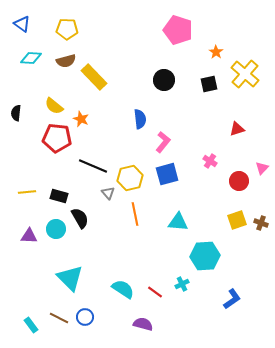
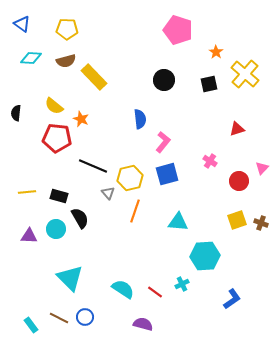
orange line at (135, 214): moved 3 px up; rotated 30 degrees clockwise
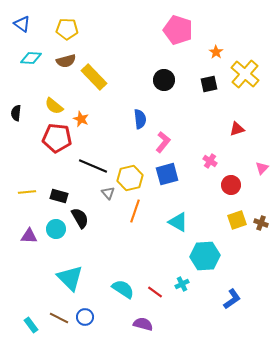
red circle at (239, 181): moved 8 px left, 4 px down
cyan triangle at (178, 222): rotated 25 degrees clockwise
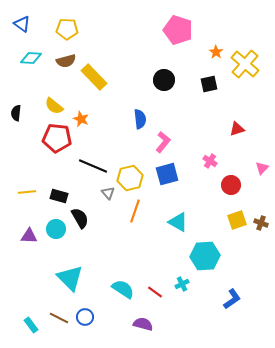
yellow cross at (245, 74): moved 10 px up
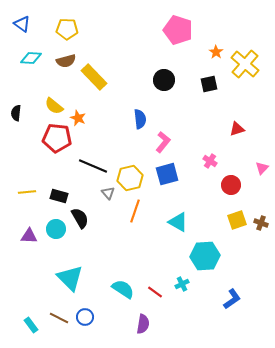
orange star at (81, 119): moved 3 px left, 1 px up
purple semicircle at (143, 324): rotated 84 degrees clockwise
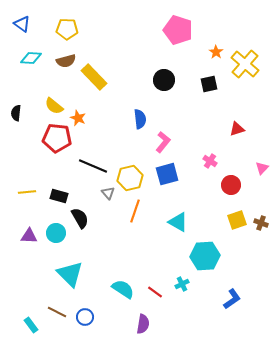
cyan circle at (56, 229): moved 4 px down
cyan triangle at (70, 278): moved 4 px up
brown line at (59, 318): moved 2 px left, 6 px up
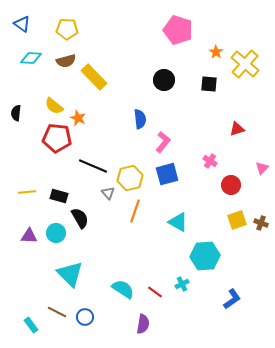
black square at (209, 84): rotated 18 degrees clockwise
